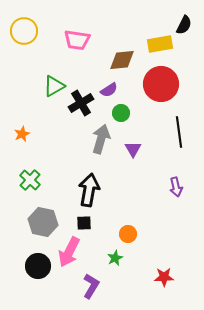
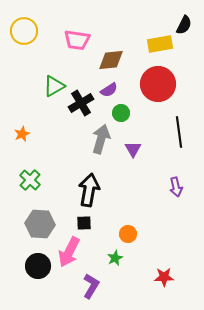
brown diamond: moved 11 px left
red circle: moved 3 px left
gray hexagon: moved 3 px left, 2 px down; rotated 8 degrees counterclockwise
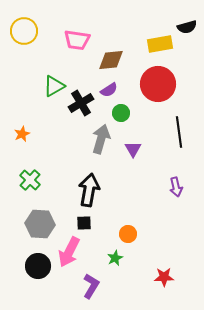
black semicircle: moved 3 px right, 2 px down; rotated 48 degrees clockwise
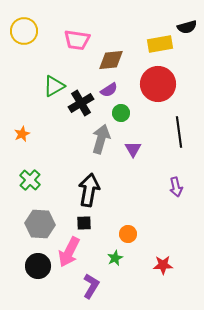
red star: moved 1 px left, 12 px up
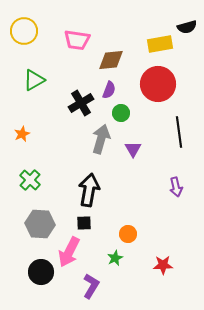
green triangle: moved 20 px left, 6 px up
purple semicircle: rotated 36 degrees counterclockwise
black circle: moved 3 px right, 6 px down
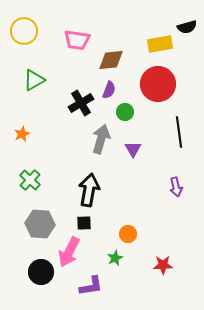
green circle: moved 4 px right, 1 px up
purple L-shape: rotated 50 degrees clockwise
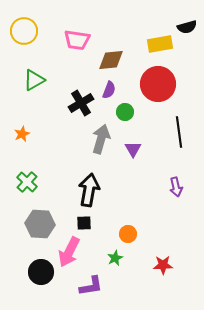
green cross: moved 3 px left, 2 px down
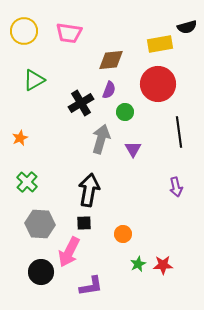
pink trapezoid: moved 8 px left, 7 px up
orange star: moved 2 px left, 4 px down
orange circle: moved 5 px left
green star: moved 23 px right, 6 px down
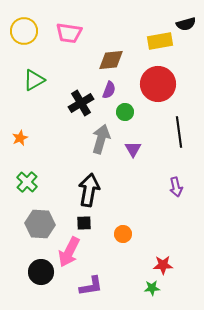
black semicircle: moved 1 px left, 3 px up
yellow rectangle: moved 3 px up
green star: moved 14 px right, 24 px down; rotated 21 degrees clockwise
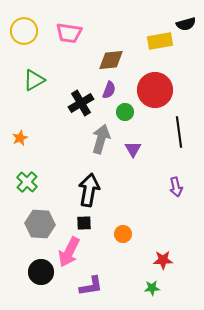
red circle: moved 3 px left, 6 px down
red star: moved 5 px up
